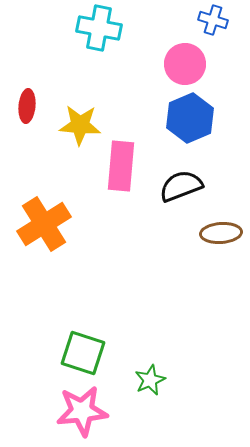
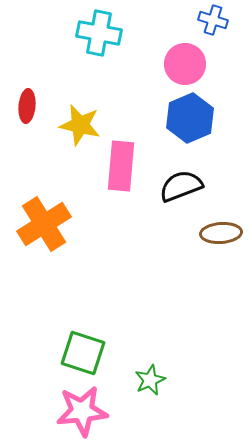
cyan cross: moved 5 px down
yellow star: rotated 9 degrees clockwise
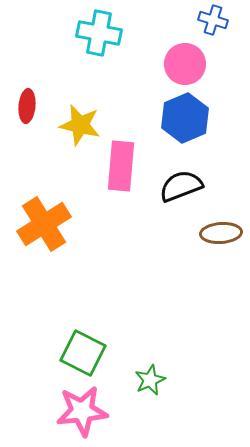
blue hexagon: moved 5 px left
green square: rotated 9 degrees clockwise
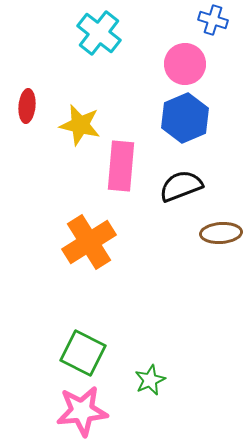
cyan cross: rotated 27 degrees clockwise
orange cross: moved 45 px right, 18 px down
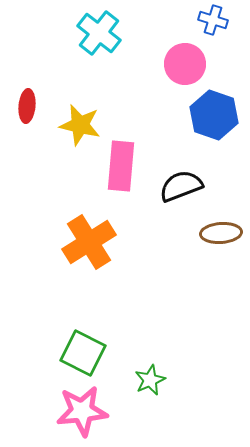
blue hexagon: moved 29 px right, 3 px up; rotated 18 degrees counterclockwise
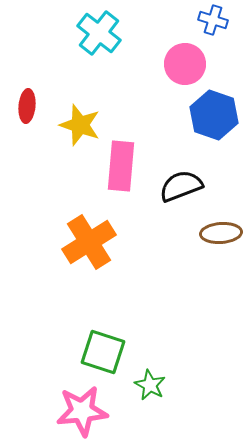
yellow star: rotated 6 degrees clockwise
green square: moved 20 px right, 1 px up; rotated 9 degrees counterclockwise
green star: moved 5 px down; rotated 20 degrees counterclockwise
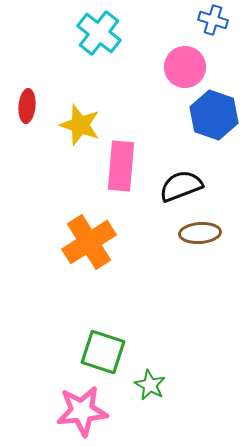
pink circle: moved 3 px down
brown ellipse: moved 21 px left
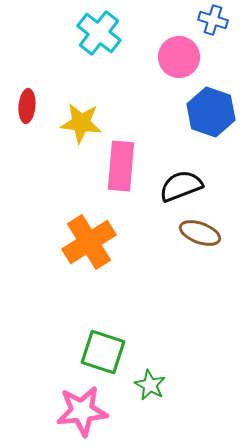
pink circle: moved 6 px left, 10 px up
blue hexagon: moved 3 px left, 3 px up
yellow star: moved 1 px right, 2 px up; rotated 12 degrees counterclockwise
brown ellipse: rotated 24 degrees clockwise
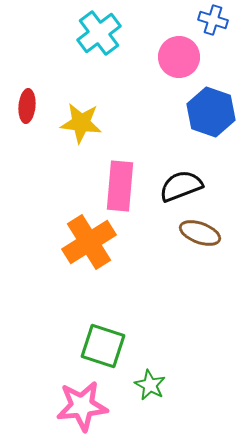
cyan cross: rotated 15 degrees clockwise
pink rectangle: moved 1 px left, 20 px down
green square: moved 6 px up
pink star: moved 5 px up
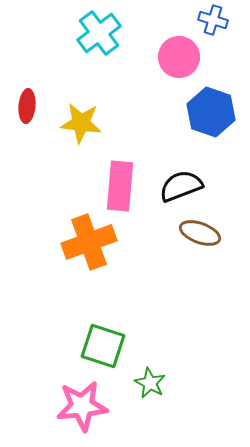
orange cross: rotated 12 degrees clockwise
green star: moved 2 px up
